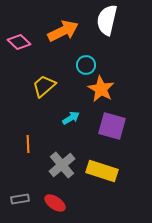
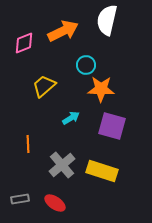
pink diamond: moved 5 px right, 1 px down; rotated 65 degrees counterclockwise
orange star: rotated 28 degrees counterclockwise
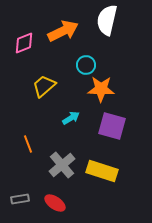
orange line: rotated 18 degrees counterclockwise
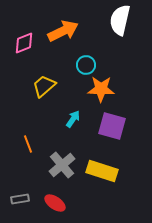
white semicircle: moved 13 px right
cyan arrow: moved 2 px right, 1 px down; rotated 24 degrees counterclockwise
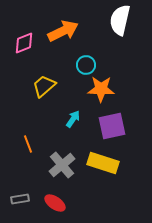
purple square: rotated 28 degrees counterclockwise
yellow rectangle: moved 1 px right, 8 px up
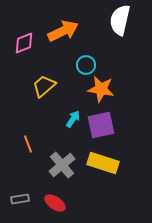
orange star: rotated 8 degrees clockwise
purple square: moved 11 px left, 1 px up
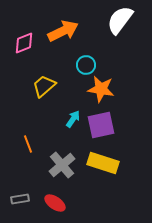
white semicircle: rotated 24 degrees clockwise
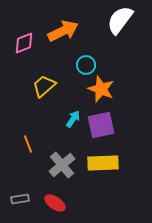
orange star: rotated 12 degrees clockwise
yellow rectangle: rotated 20 degrees counterclockwise
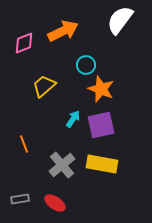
orange line: moved 4 px left
yellow rectangle: moved 1 px left, 1 px down; rotated 12 degrees clockwise
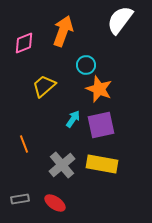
orange arrow: rotated 44 degrees counterclockwise
orange star: moved 2 px left
